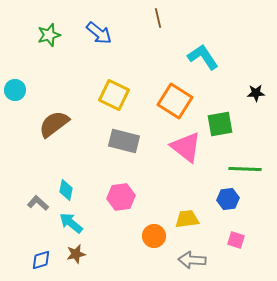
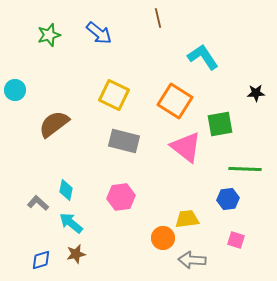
orange circle: moved 9 px right, 2 px down
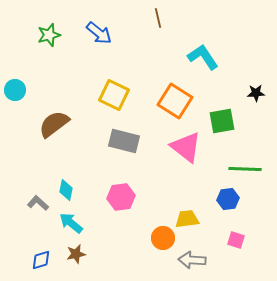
green square: moved 2 px right, 3 px up
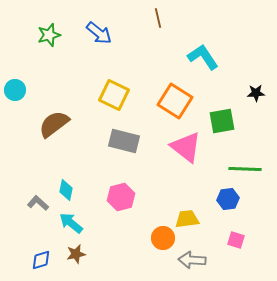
pink hexagon: rotated 8 degrees counterclockwise
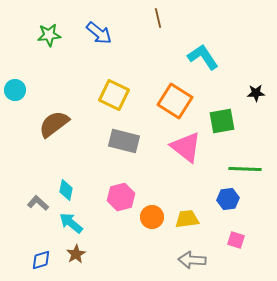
green star: rotated 10 degrees clockwise
orange circle: moved 11 px left, 21 px up
brown star: rotated 18 degrees counterclockwise
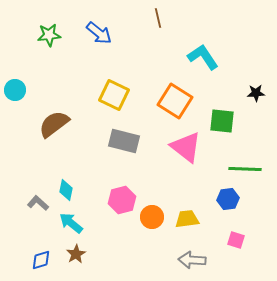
green square: rotated 16 degrees clockwise
pink hexagon: moved 1 px right, 3 px down
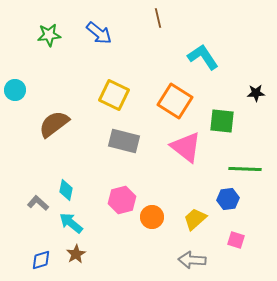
yellow trapezoid: moved 8 px right; rotated 35 degrees counterclockwise
